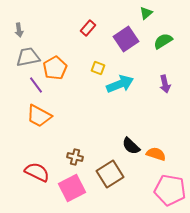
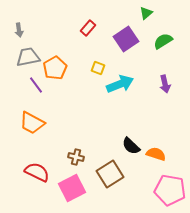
orange trapezoid: moved 7 px left, 7 px down
brown cross: moved 1 px right
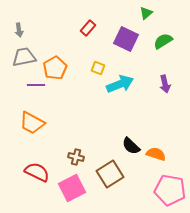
purple square: rotated 30 degrees counterclockwise
gray trapezoid: moved 4 px left
purple line: rotated 54 degrees counterclockwise
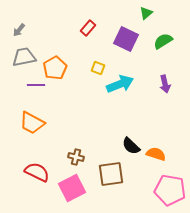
gray arrow: rotated 48 degrees clockwise
brown square: moved 1 px right; rotated 24 degrees clockwise
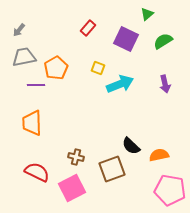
green triangle: moved 1 px right, 1 px down
orange pentagon: moved 1 px right
orange trapezoid: rotated 60 degrees clockwise
orange semicircle: moved 3 px right, 1 px down; rotated 30 degrees counterclockwise
brown square: moved 1 px right, 5 px up; rotated 12 degrees counterclockwise
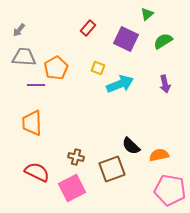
gray trapezoid: rotated 15 degrees clockwise
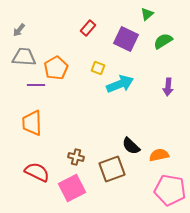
purple arrow: moved 3 px right, 3 px down; rotated 18 degrees clockwise
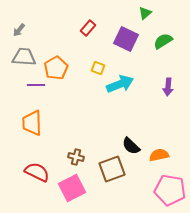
green triangle: moved 2 px left, 1 px up
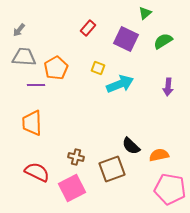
pink pentagon: moved 1 px up
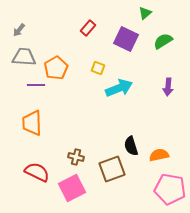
cyan arrow: moved 1 px left, 4 px down
black semicircle: rotated 30 degrees clockwise
